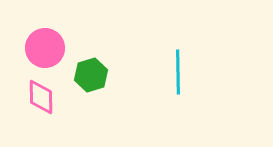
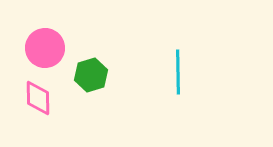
pink diamond: moved 3 px left, 1 px down
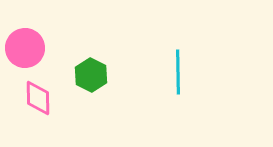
pink circle: moved 20 px left
green hexagon: rotated 16 degrees counterclockwise
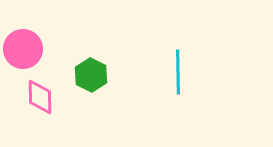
pink circle: moved 2 px left, 1 px down
pink diamond: moved 2 px right, 1 px up
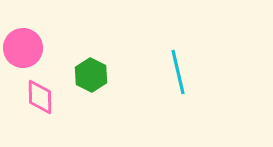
pink circle: moved 1 px up
cyan line: rotated 12 degrees counterclockwise
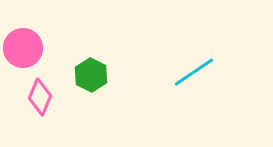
cyan line: moved 16 px right; rotated 69 degrees clockwise
pink diamond: rotated 24 degrees clockwise
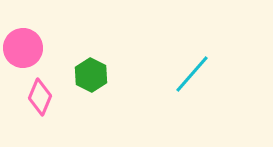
cyan line: moved 2 px left, 2 px down; rotated 15 degrees counterclockwise
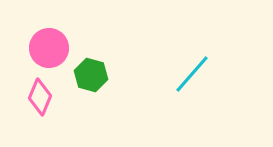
pink circle: moved 26 px right
green hexagon: rotated 12 degrees counterclockwise
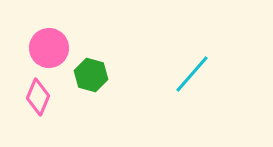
pink diamond: moved 2 px left
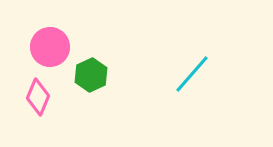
pink circle: moved 1 px right, 1 px up
green hexagon: rotated 20 degrees clockwise
